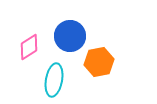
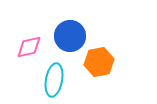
pink diamond: rotated 20 degrees clockwise
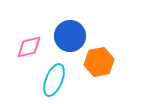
cyan ellipse: rotated 12 degrees clockwise
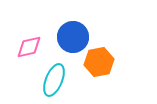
blue circle: moved 3 px right, 1 px down
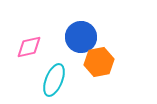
blue circle: moved 8 px right
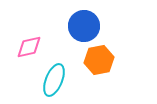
blue circle: moved 3 px right, 11 px up
orange hexagon: moved 2 px up
